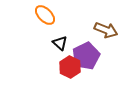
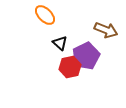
red hexagon: rotated 20 degrees clockwise
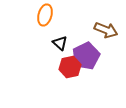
orange ellipse: rotated 60 degrees clockwise
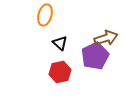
brown arrow: moved 8 px down; rotated 40 degrees counterclockwise
purple pentagon: moved 9 px right
red hexagon: moved 10 px left, 5 px down
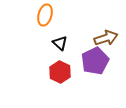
purple pentagon: moved 5 px down
red hexagon: rotated 20 degrees counterclockwise
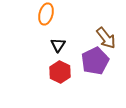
orange ellipse: moved 1 px right, 1 px up
brown arrow: rotated 70 degrees clockwise
black triangle: moved 2 px left, 2 px down; rotated 21 degrees clockwise
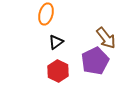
black triangle: moved 2 px left, 3 px up; rotated 21 degrees clockwise
red hexagon: moved 2 px left, 1 px up
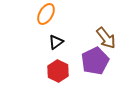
orange ellipse: rotated 15 degrees clockwise
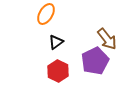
brown arrow: moved 1 px right, 1 px down
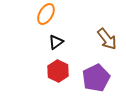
purple pentagon: moved 1 px right, 17 px down
